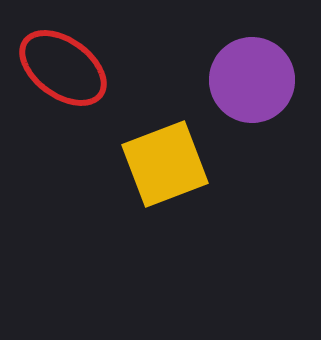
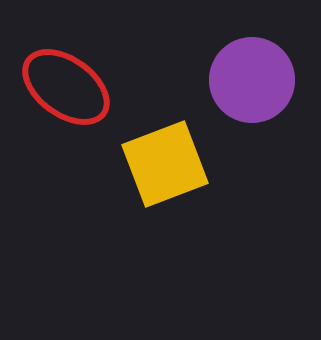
red ellipse: moved 3 px right, 19 px down
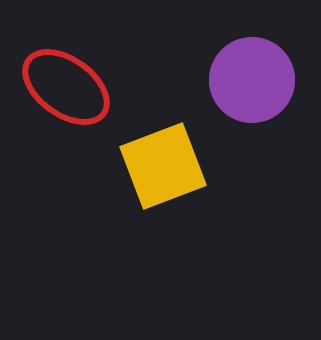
yellow square: moved 2 px left, 2 px down
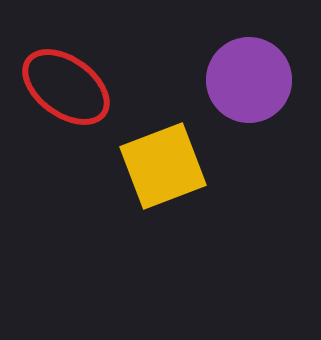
purple circle: moved 3 px left
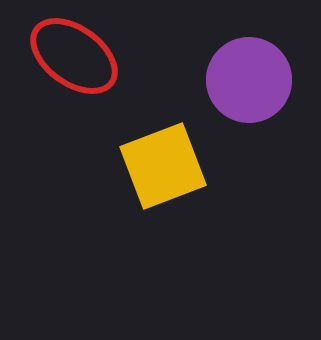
red ellipse: moved 8 px right, 31 px up
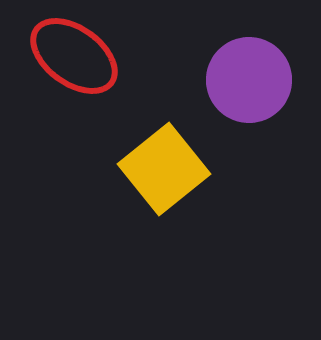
yellow square: moved 1 px right, 3 px down; rotated 18 degrees counterclockwise
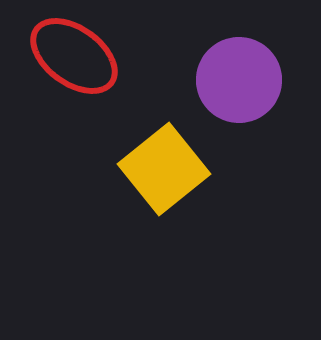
purple circle: moved 10 px left
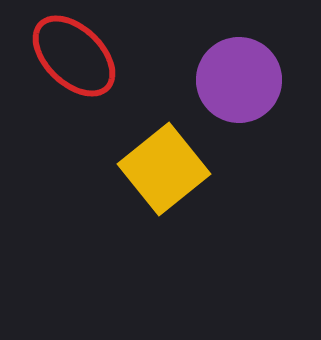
red ellipse: rotated 8 degrees clockwise
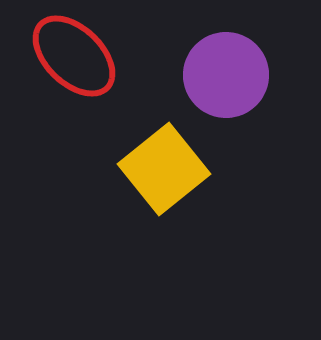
purple circle: moved 13 px left, 5 px up
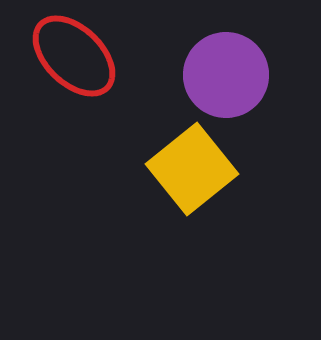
yellow square: moved 28 px right
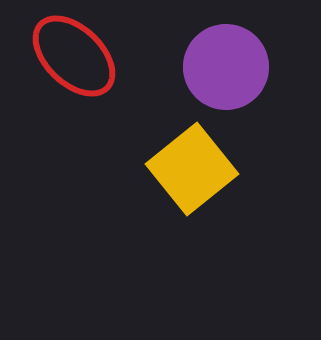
purple circle: moved 8 px up
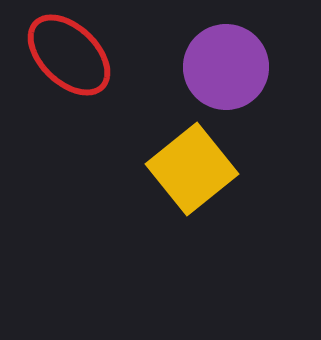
red ellipse: moved 5 px left, 1 px up
